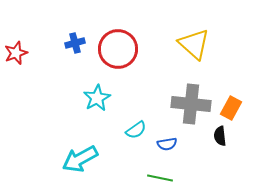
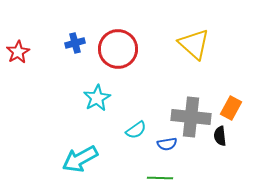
red star: moved 2 px right, 1 px up; rotated 10 degrees counterclockwise
gray cross: moved 13 px down
green line: rotated 10 degrees counterclockwise
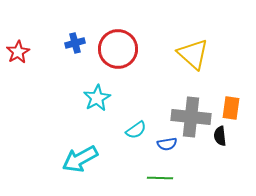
yellow triangle: moved 1 px left, 10 px down
orange rectangle: rotated 20 degrees counterclockwise
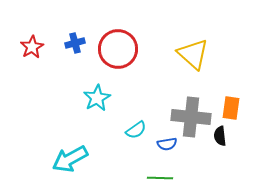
red star: moved 14 px right, 5 px up
cyan arrow: moved 10 px left
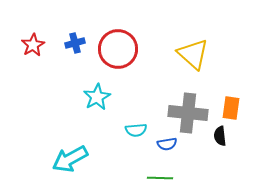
red star: moved 1 px right, 2 px up
cyan star: moved 1 px up
gray cross: moved 3 px left, 4 px up
cyan semicircle: rotated 30 degrees clockwise
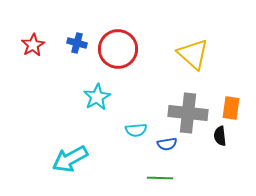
blue cross: moved 2 px right; rotated 30 degrees clockwise
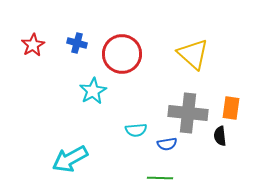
red circle: moved 4 px right, 5 px down
cyan star: moved 4 px left, 6 px up
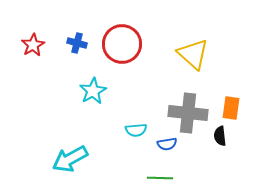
red circle: moved 10 px up
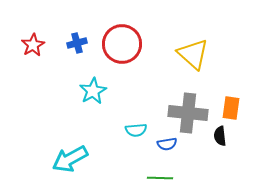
blue cross: rotated 30 degrees counterclockwise
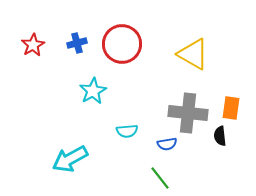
yellow triangle: rotated 12 degrees counterclockwise
cyan semicircle: moved 9 px left, 1 px down
green line: rotated 50 degrees clockwise
